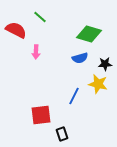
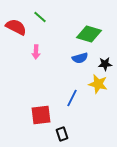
red semicircle: moved 3 px up
blue line: moved 2 px left, 2 px down
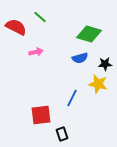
pink arrow: rotated 104 degrees counterclockwise
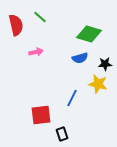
red semicircle: moved 2 px up; rotated 50 degrees clockwise
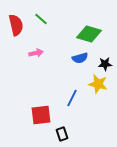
green line: moved 1 px right, 2 px down
pink arrow: moved 1 px down
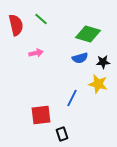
green diamond: moved 1 px left
black star: moved 2 px left, 2 px up
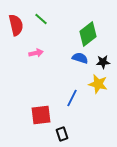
green diamond: rotated 55 degrees counterclockwise
blue semicircle: rotated 147 degrees counterclockwise
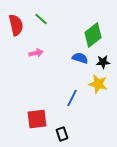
green diamond: moved 5 px right, 1 px down
red square: moved 4 px left, 4 px down
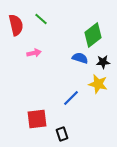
pink arrow: moved 2 px left
blue line: moved 1 px left; rotated 18 degrees clockwise
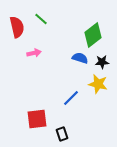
red semicircle: moved 1 px right, 2 px down
black star: moved 1 px left
